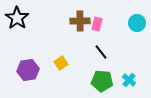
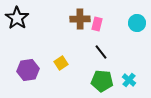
brown cross: moved 2 px up
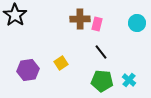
black star: moved 2 px left, 3 px up
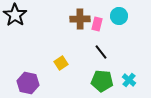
cyan circle: moved 18 px left, 7 px up
purple hexagon: moved 13 px down; rotated 20 degrees clockwise
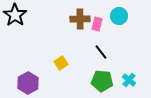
purple hexagon: rotated 20 degrees clockwise
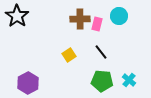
black star: moved 2 px right, 1 px down
yellow square: moved 8 px right, 8 px up
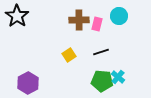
brown cross: moved 1 px left, 1 px down
black line: rotated 70 degrees counterclockwise
cyan cross: moved 11 px left, 3 px up
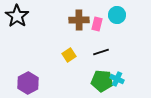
cyan circle: moved 2 px left, 1 px up
cyan cross: moved 1 px left, 2 px down; rotated 16 degrees counterclockwise
